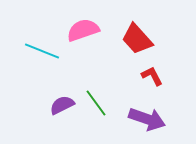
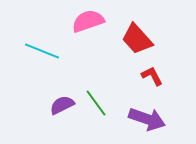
pink semicircle: moved 5 px right, 9 px up
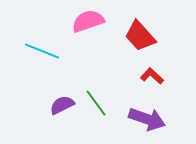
red trapezoid: moved 3 px right, 3 px up
red L-shape: rotated 20 degrees counterclockwise
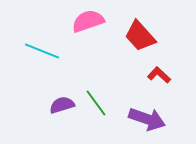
red L-shape: moved 7 px right, 1 px up
purple semicircle: rotated 10 degrees clockwise
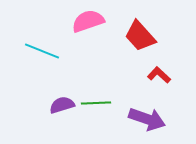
green line: rotated 56 degrees counterclockwise
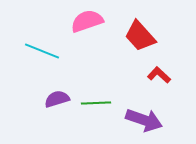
pink semicircle: moved 1 px left
purple semicircle: moved 5 px left, 6 px up
purple arrow: moved 3 px left, 1 px down
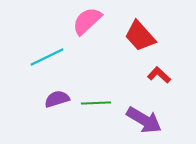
pink semicircle: rotated 24 degrees counterclockwise
cyan line: moved 5 px right, 6 px down; rotated 48 degrees counterclockwise
purple arrow: rotated 12 degrees clockwise
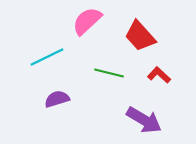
green line: moved 13 px right, 30 px up; rotated 16 degrees clockwise
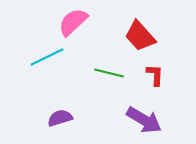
pink semicircle: moved 14 px left, 1 px down
red L-shape: moved 4 px left; rotated 50 degrees clockwise
purple semicircle: moved 3 px right, 19 px down
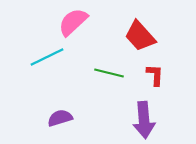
purple arrow: rotated 54 degrees clockwise
